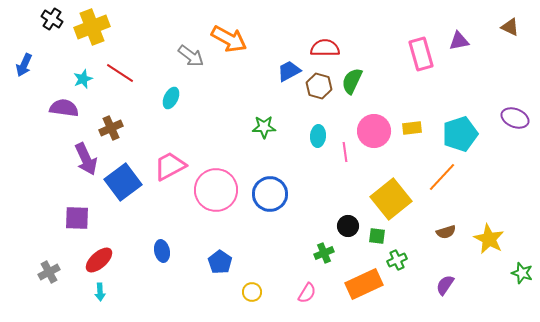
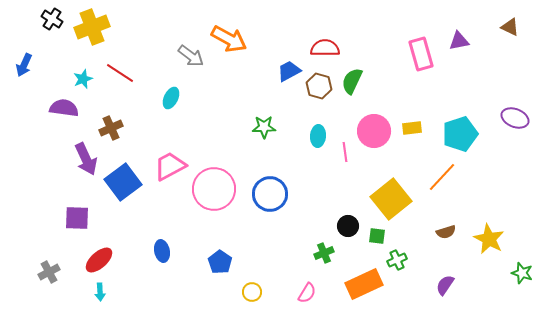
pink circle at (216, 190): moved 2 px left, 1 px up
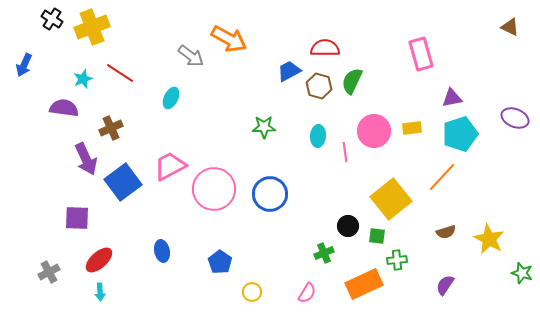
purple triangle at (459, 41): moved 7 px left, 57 px down
green cross at (397, 260): rotated 18 degrees clockwise
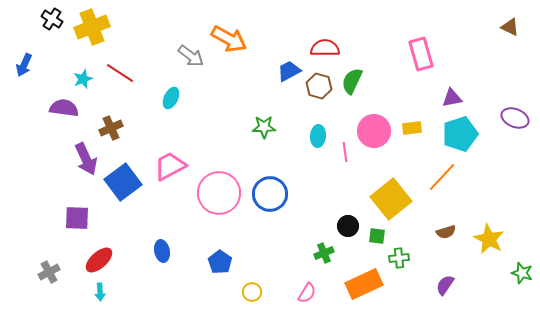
pink circle at (214, 189): moved 5 px right, 4 px down
green cross at (397, 260): moved 2 px right, 2 px up
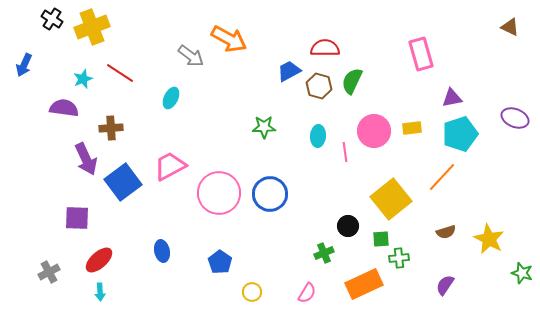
brown cross at (111, 128): rotated 20 degrees clockwise
green square at (377, 236): moved 4 px right, 3 px down; rotated 12 degrees counterclockwise
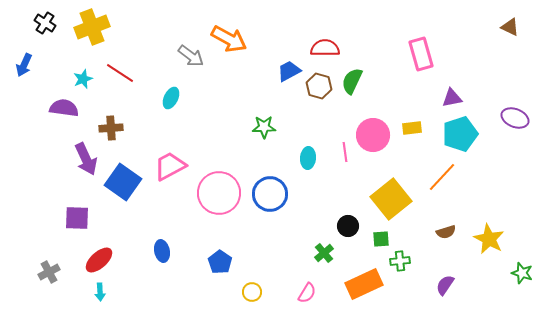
black cross at (52, 19): moved 7 px left, 4 px down
pink circle at (374, 131): moved 1 px left, 4 px down
cyan ellipse at (318, 136): moved 10 px left, 22 px down
blue square at (123, 182): rotated 18 degrees counterclockwise
green cross at (324, 253): rotated 18 degrees counterclockwise
green cross at (399, 258): moved 1 px right, 3 px down
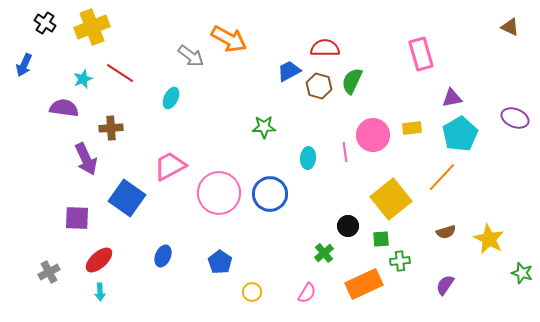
cyan pentagon at (460, 134): rotated 12 degrees counterclockwise
blue square at (123, 182): moved 4 px right, 16 px down
blue ellipse at (162, 251): moved 1 px right, 5 px down; rotated 35 degrees clockwise
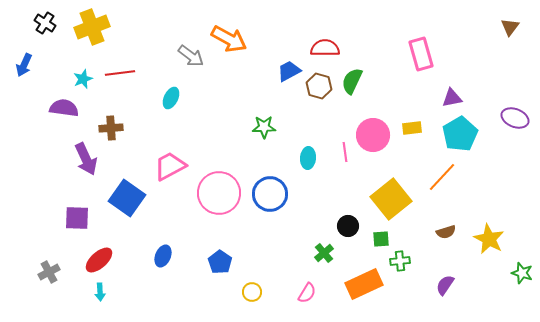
brown triangle at (510, 27): rotated 42 degrees clockwise
red line at (120, 73): rotated 40 degrees counterclockwise
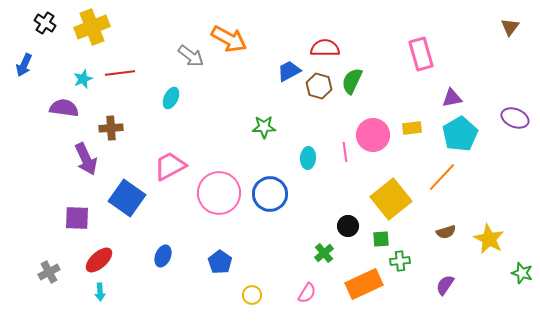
yellow circle at (252, 292): moved 3 px down
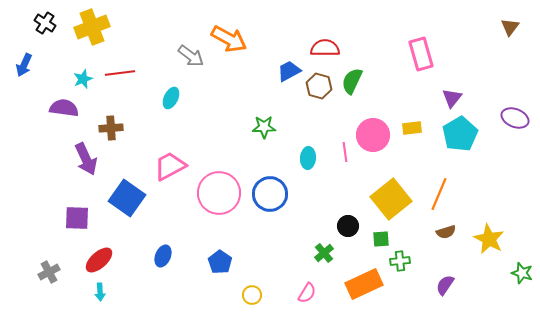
purple triangle at (452, 98): rotated 40 degrees counterclockwise
orange line at (442, 177): moved 3 px left, 17 px down; rotated 20 degrees counterclockwise
